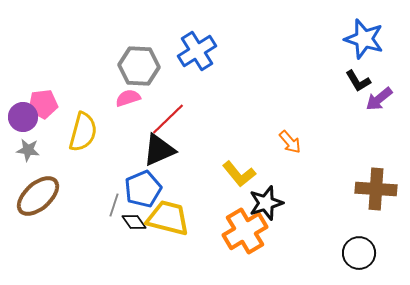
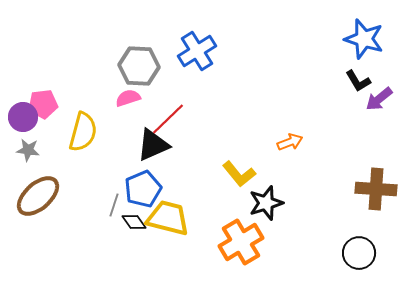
orange arrow: rotated 70 degrees counterclockwise
black triangle: moved 6 px left, 5 px up
orange cross: moved 4 px left, 11 px down
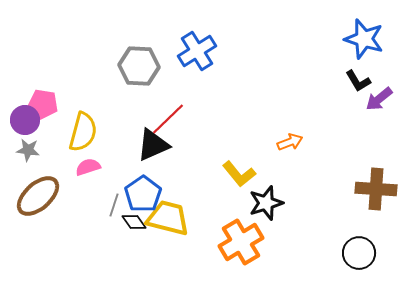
pink semicircle: moved 40 px left, 69 px down
pink pentagon: rotated 16 degrees clockwise
purple circle: moved 2 px right, 3 px down
blue pentagon: moved 5 px down; rotated 12 degrees counterclockwise
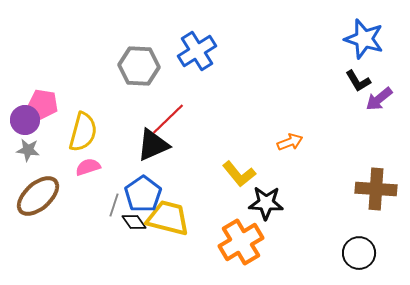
black star: rotated 20 degrees clockwise
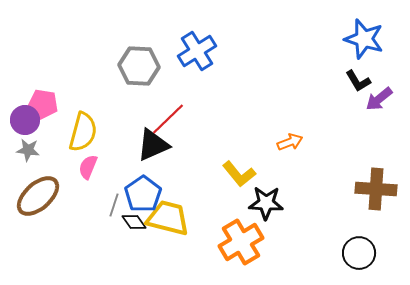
pink semicircle: rotated 50 degrees counterclockwise
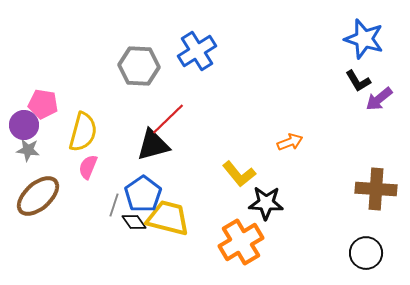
purple circle: moved 1 px left, 5 px down
black triangle: rotated 9 degrees clockwise
black circle: moved 7 px right
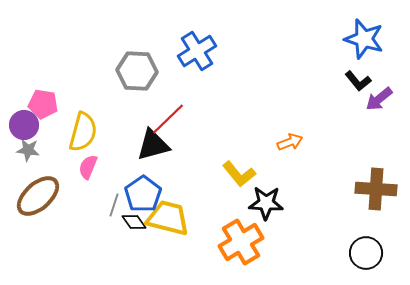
gray hexagon: moved 2 px left, 5 px down
black L-shape: rotated 8 degrees counterclockwise
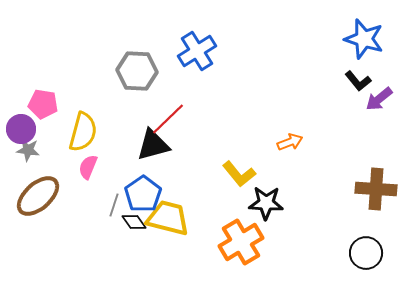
purple circle: moved 3 px left, 4 px down
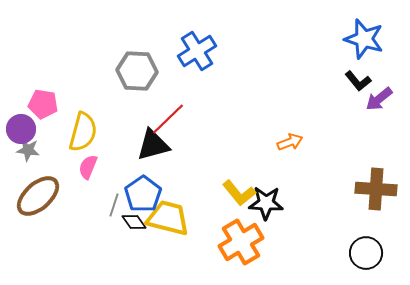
yellow L-shape: moved 19 px down
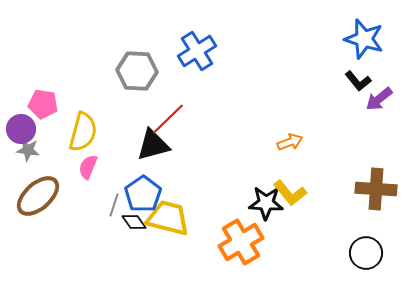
yellow L-shape: moved 51 px right
